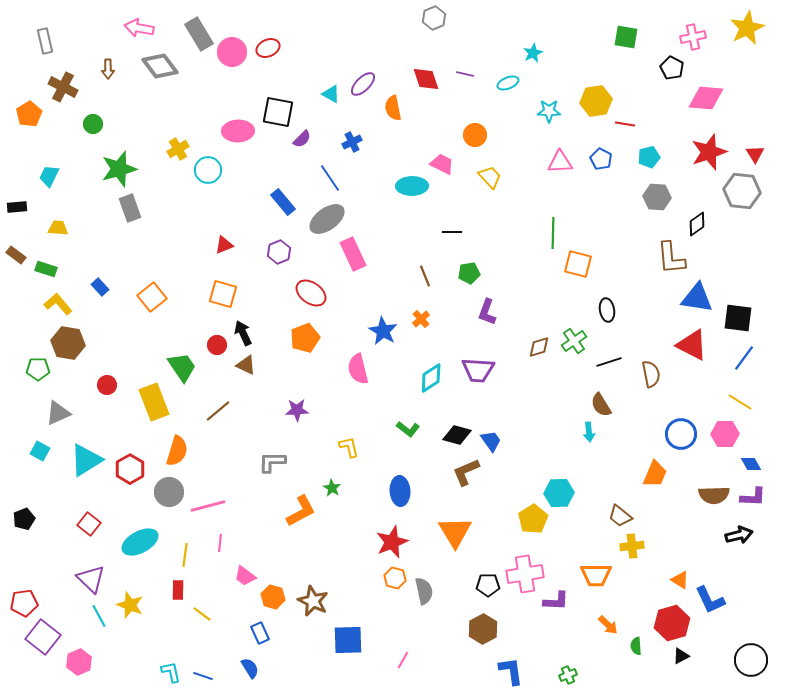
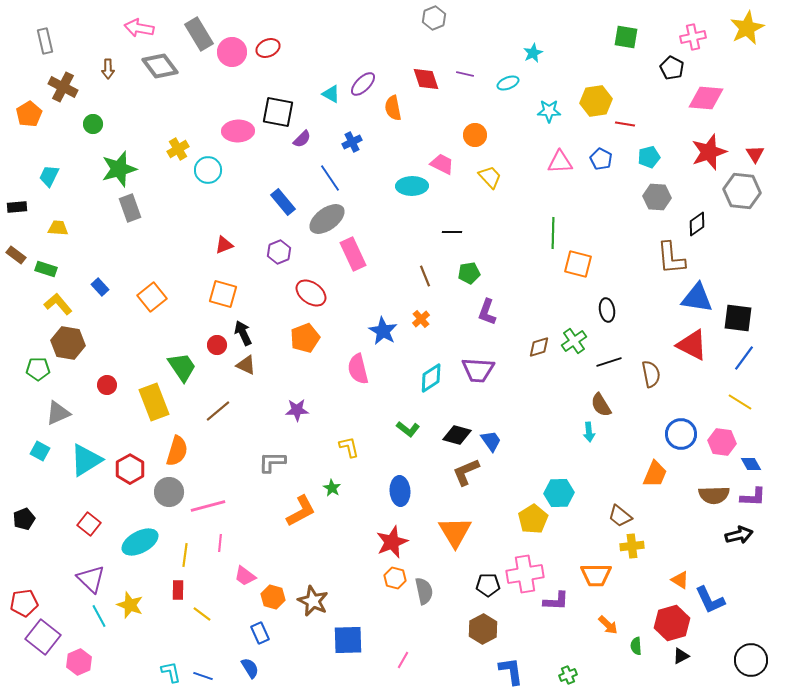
pink hexagon at (725, 434): moved 3 px left, 8 px down; rotated 8 degrees clockwise
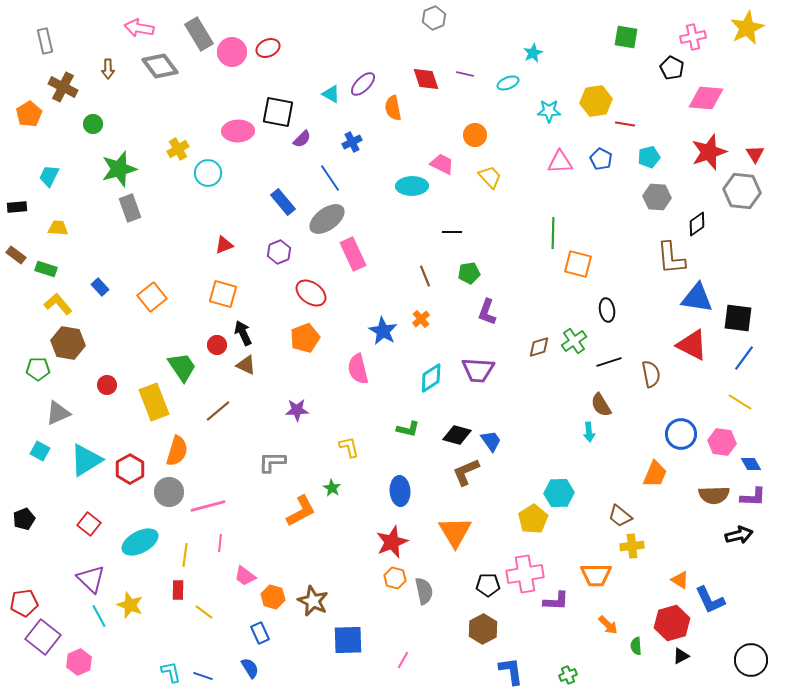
cyan circle at (208, 170): moved 3 px down
green L-shape at (408, 429): rotated 25 degrees counterclockwise
yellow line at (202, 614): moved 2 px right, 2 px up
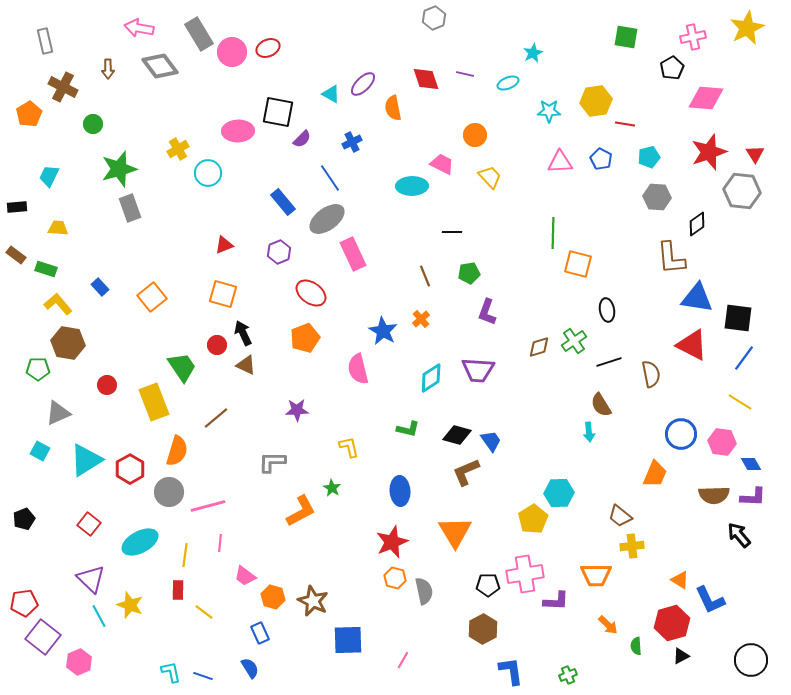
black pentagon at (672, 68): rotated 15 degrees clockwise
brown line at (218, 411): moved 2 px left, 7 px down
black arrow at (739, 535): rotated 116 degrees counterclockwise
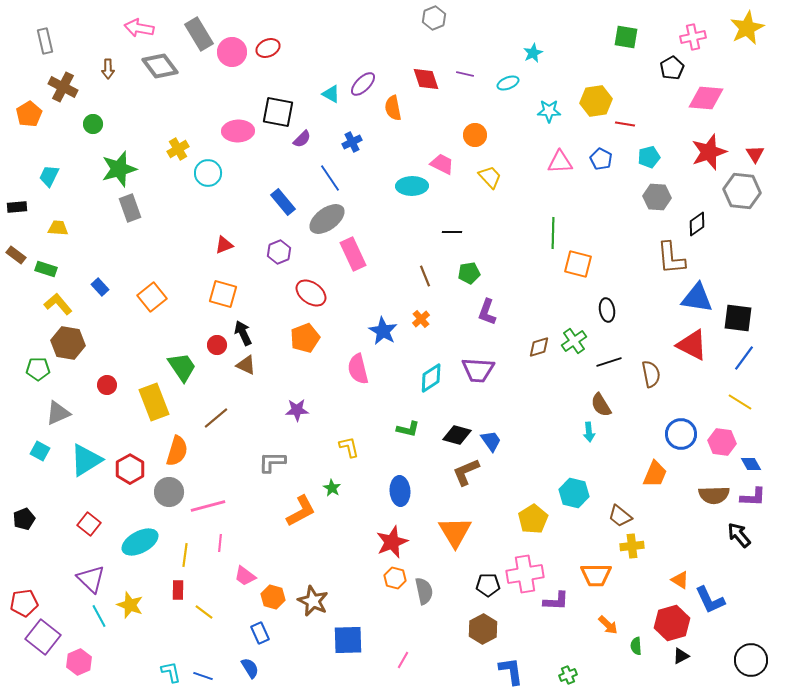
cyan hexagon at (559, 493): moved 15 px right; rotated 16 degrees clockwise
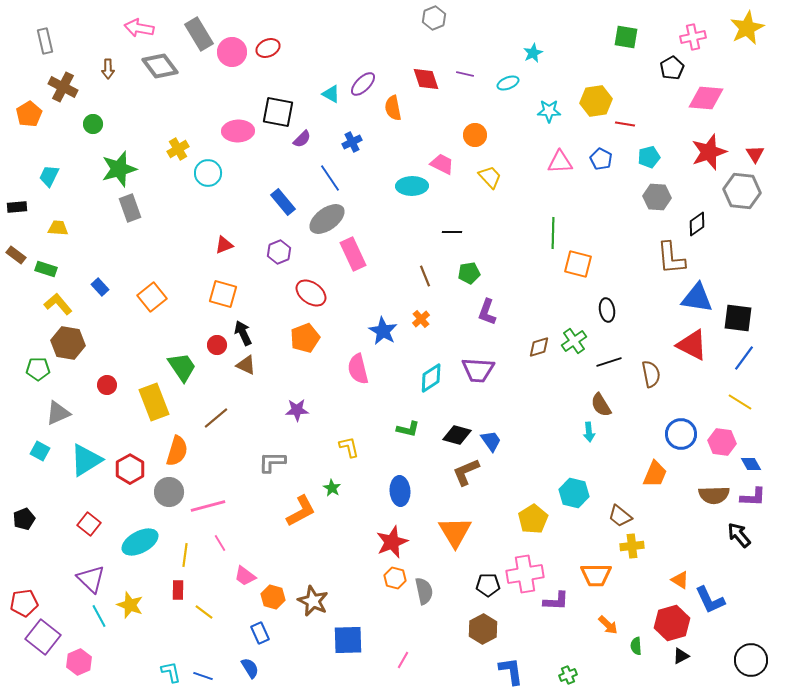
pink line at (220, 543): rotated 36 degrees counterclockwise
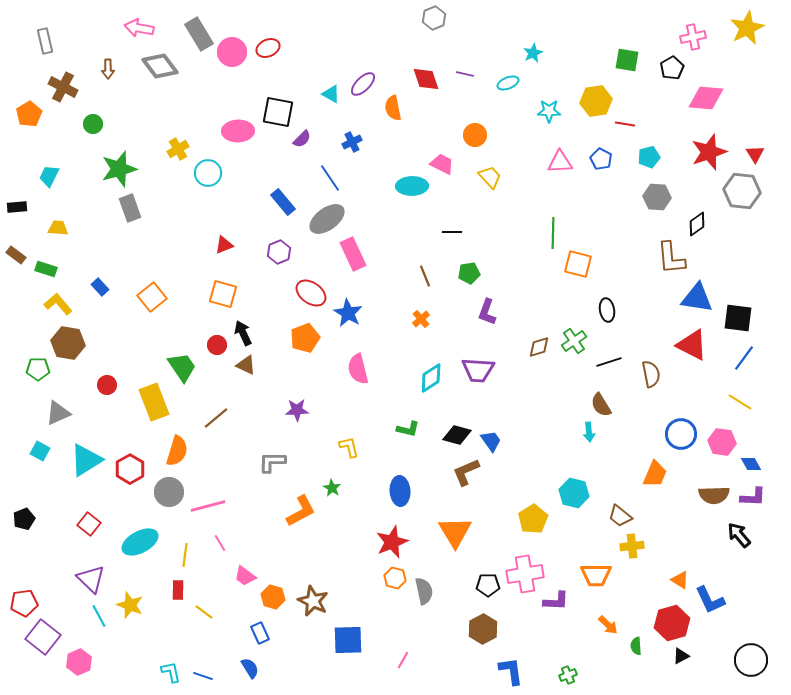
green square at (626, 37): moved 1 px right, 23 px down
blue star at (383, 331): moved 35 px left, 18 px up
